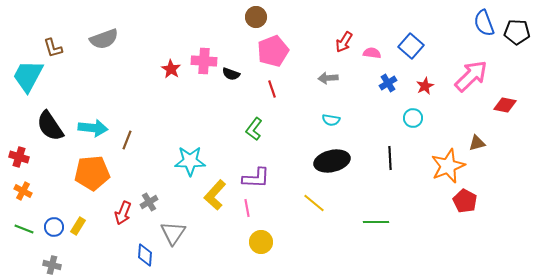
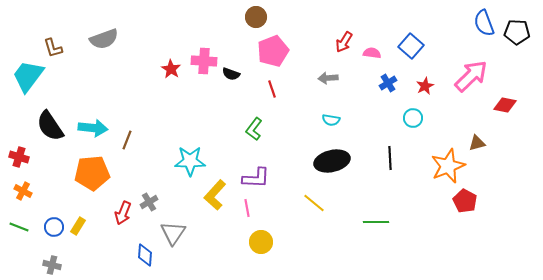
cyan trapezoid at (28, 76): rotated 9 degrees clockwise
green line at (24, 229): moved 5 px left, 2 px up
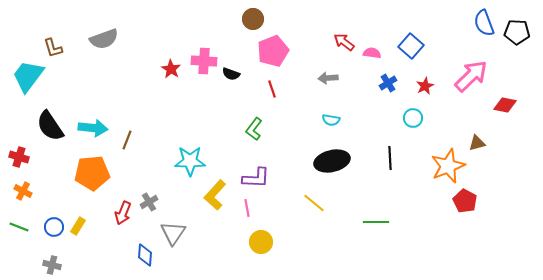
brown circle at (256, 17): moved 3 px left, 2 px down
red arrow at (344, 42): rotated 95 degrees clockwise
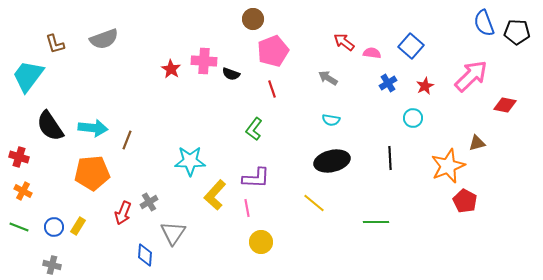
brown L-shape at (53, 48): moved 2 px right, 4 px up
gray arrow at (328, 78): rotated 36 degrees clockwise
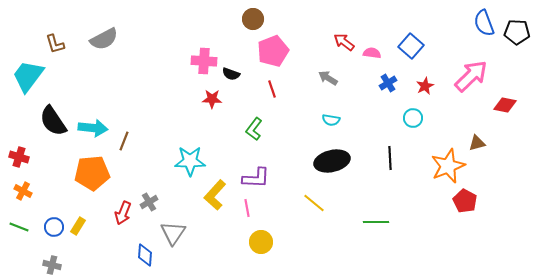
gray semicircle at (104, 39): rotated 8 degrees counterclockwise
red star at (171, 69): moved 41 px right, 30 px down; rotated 30 degrees counterclockwise
black semicircle at (50, 126): moved 3 px right, 5 px up
brown line at (127, 140): moved 3 px left, 1 px down
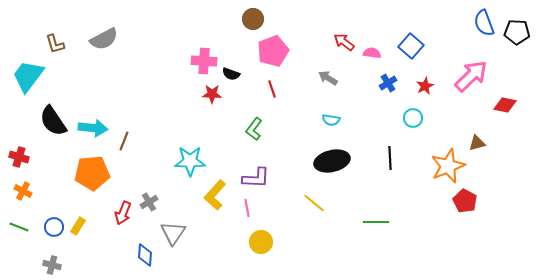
red star at (212, 99): moved 5 px up
